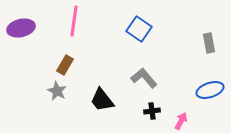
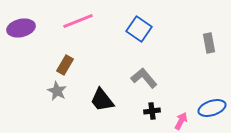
pink line: moved 4 px right; rotated 60 degrees clockwise
blue ellipse: moved 2 px right, 18 px down
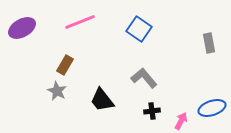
pink line: moved 2 px right, 1 px down
purple ellipse: moved 1 px right; rotated 16 degrees counterclockwise
